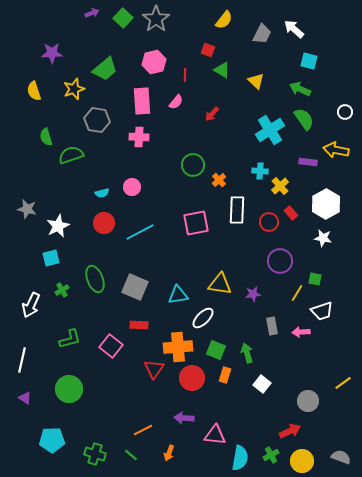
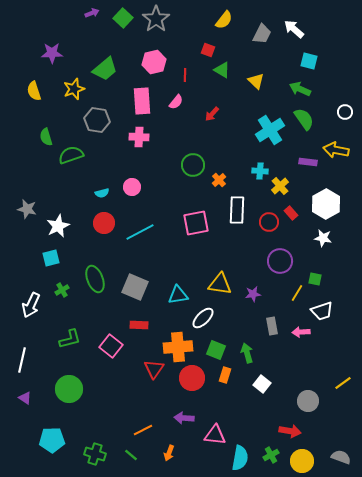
red arrow at (290, 431): rotated 35 degrees clockwise
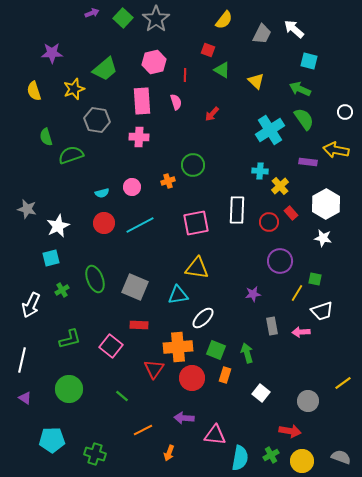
pink semicircle at (176, 102): rotated 56 degrees counterclockwise
orange cross at (219, 180): moved 51 px left, 1 px down; rotated 24 degrees clockwise
cyan line at (140, 232): moved 7 px up
yellow triangle at (220, 284): moved 23 px left, 16 px up
white square at (262, 384): moved 1 px left, 9 px down
green line at (131, 455): moved 9 px left, 59 px up
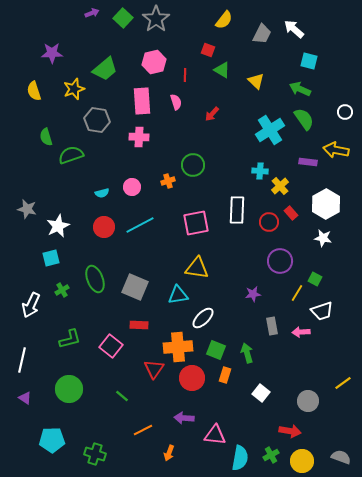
red circle at (104, 223): moved 4 px down
green square at (315, 279): rotated 16 degrees clockwise
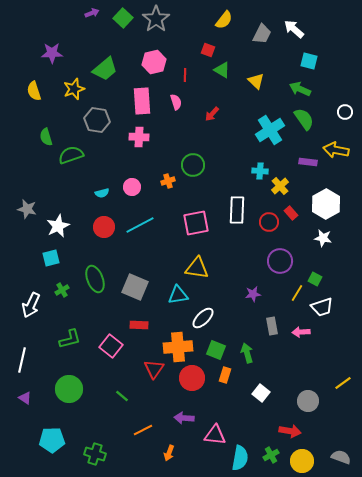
white trapezoid at (322, 311): moved 4 px up
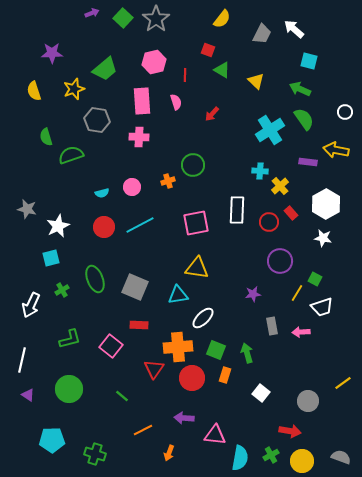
yellow semicircle at (224, 20): moved 2 px left, 1 px up
purple triangle at (25, 398): moved 3 px right, 3 px up
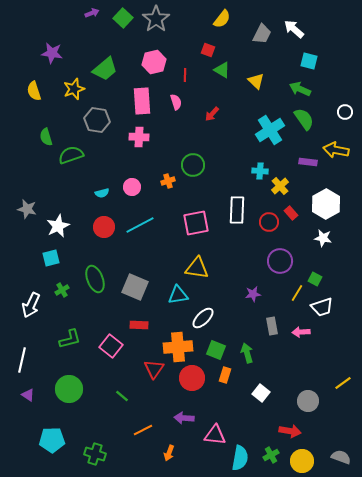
purple star at (52, 53): rotated 10 degrees clockwise
